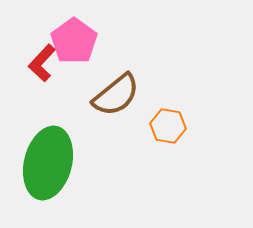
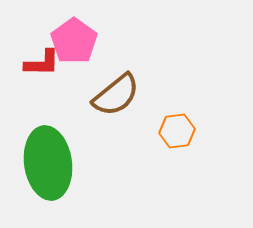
red L-shape: rotated 132 degrees counterclockwise
orange hexagon: moved 9 px right, 5 px down; rotated 16 degrees counterclockwise
green ellipse: rotated 22 degrees counterclockwise
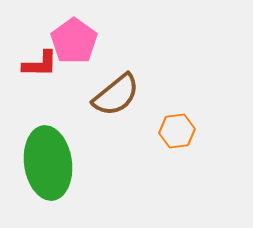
red L-shape: moved 2 px left, 1 px down
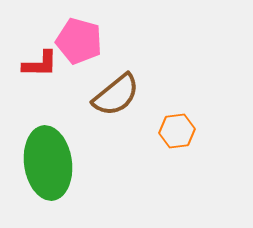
pink pentagon: moved 5 px right; rotated 21 degrees counterclockwise
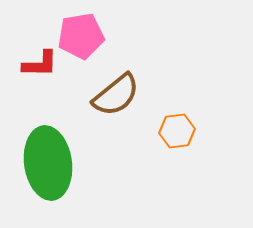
pink pentagon: moved 2 px right, 5 px up; rotated 24 degrees counterclockwise
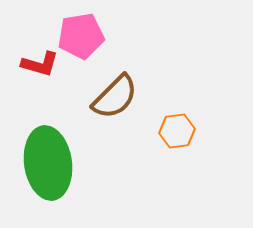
red L-shape: rotated 15 degrees clockwise
brown semicircle: moved 1 px left, 2 px down; rotated 6 degrees counterclockwise
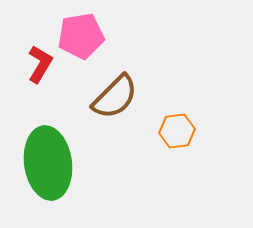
red L-shape: rotated 75 degrees counterclockwise
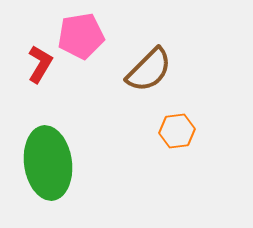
brown semicircle: moved 34 px right, 27 px up
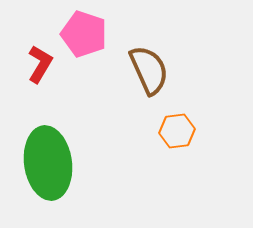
pink pentagon: moved 3 px right, 2 px up; rotated 27 degrees clockwise
brown semicircle: rotated 69 degrees counterclockwise
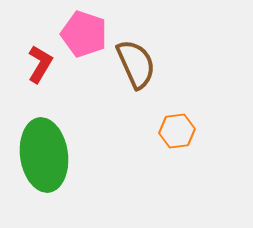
brown semicircle: moved 13 px left, 6 px up
green ellipse: moved 4 px left, 8 px up
